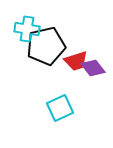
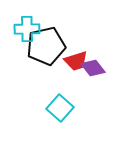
cyan cross: rotated 10 degrees counterclockwise
cyan square: rotated 24 degrees counterclockwise
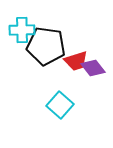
cyan cross: moved 5 px left, 1 px down
black pentagon: rotated 21 degrees clockwise
cyan square: moved 3 px up
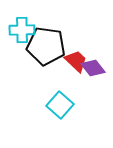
red trapezoid: rotated 120 degrees counterclockwise
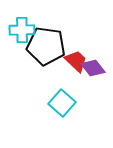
cyan square: moved 2 px right, 2 px up
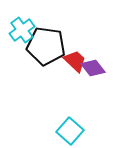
cyan cross: rotated 35 degrees counterclockwise
red trapezoid: moved 1 px left
cyan square: moved 8 px right, 28 px down
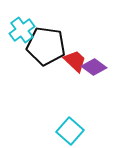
purple diamond: moved 1 px right, 1 px up; rotated 15 degrees counterclockwise
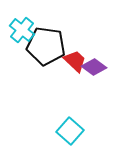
cyan cross: rotated 15 degrees counterclockwise
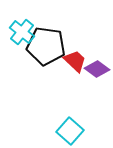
cyan cross: moved 2 px down
purple diamond: moved 3 px right, 2 px down
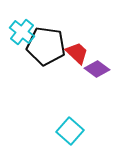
red trapezoid: moved 2 px right, 8 px up
